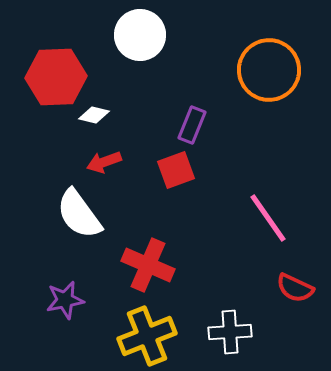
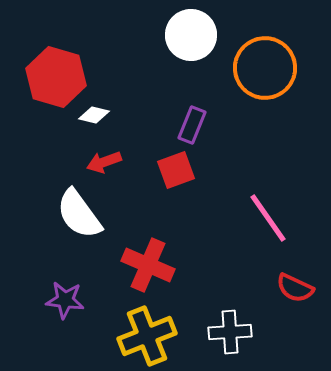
white circle: moved 51 px right
orange circle: moved 4 px left, 2 px up
red hexagon: rotated 18 degrees clockwise
purple star: rotated 18 degrees clockwise
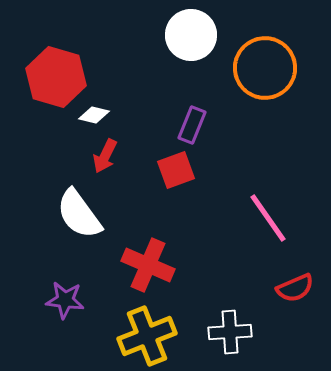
red arrow: moved 1 px right, 6 px up; rotated 44 degrees counterclockwise
red semicircle: rotated 48 degrees counterclockwise
